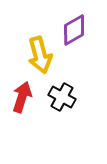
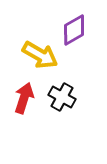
yellow arrow: rotated 45 degrees counterclockwise
red arrow: moved 2 px right, 1 px down
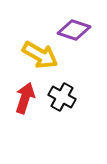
purple diamond: rotated 48 degrees clockwise
red arrow: moved 1 px right
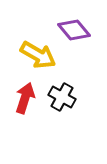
purple diamond: rotated 32 degrees clockwise
yellow arrow: moved 2 px left
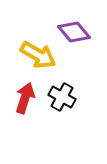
purple diamond: moved 2 px down
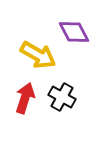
purple diamond: rotated 12 degrees clockwise
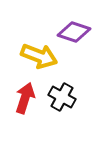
purple diamond: rotated 44 degrees counterclockwise
yellow arrow: moved 1 px right, 1 px down; rotated 9 degrees counterclockwise
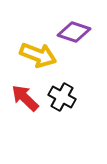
yellow arrow: moved 1 px left, 1 px up
red arrow: rotated 64 degrees counterclockwise
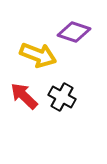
red arrow: moved 1 px left, 2 px up
